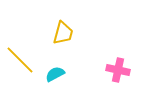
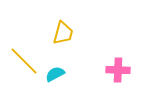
yellow line: moved 4 px right, 1 px down
pink cross: rotated 10 degrees counterclockwise
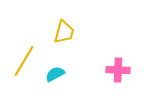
yellow trapezoid: moved 1 px right, 1 px up
yellow line: rotated 76 degrees clockwise
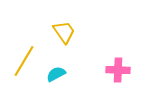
yellow trapezoid: rotated 50 degrees counterclockwise
cyan semicircle: moved 1 px right
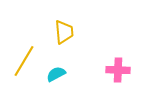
yellow trapezoid: rotated 30 degrees clockwise
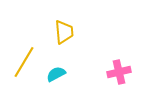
yellow line: moved 1 px down
pink cross: moved 1 px right, 2 px down; rotated 15 degrees counterclockwise
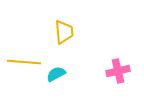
yellow line: rotated 64 degrees clockwise
pink cross: moved 1 px left, 1 px up
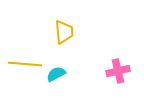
yellow line: moved 1 px right, 2 px down
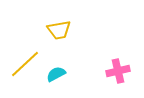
yellow trapezoid: moved 5 px left, 2 px up; rotated 85 degrees clockwise
yellow line: rotated 48 degrees counterclockwise
